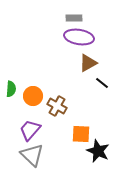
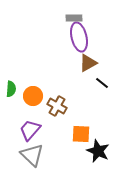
purple ellipse: rotated 68 degrees clockwise
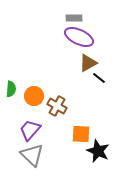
purple ellipse: rotated 52 degrees counterclockwise
black line: moved 3 px left, 5 px up
orange circle: moved 1 px right
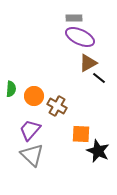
purple ellipse: moved 1 px right
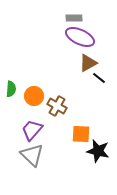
purple trapezoid: moved 2 px right
black star: rotated 10 degrees counterclockwise
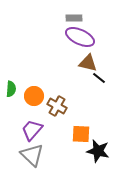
brown triangle: rotated 42 degrees clockwise
